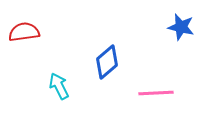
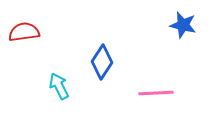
blue star: moved 2 px right, 2 px up
blue diamond: moved 5 px left; rotated 16 degrees counterclockwise
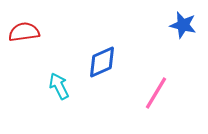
blue diamond: rotated 32 degrees clockwise
pink line: rotated 56 degrees counterclockwise
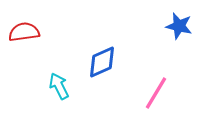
blue star: moved 4 px left, 1 px down
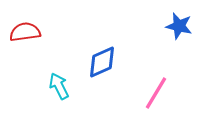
red semicircle: moved 1 px right
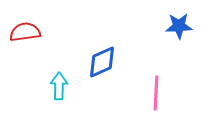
blue star: rotated 16 degrees counterclockwise
cyan arrow: rotated 28 degrees clockwise
pink line: rotated 28 degrees counterclockwise
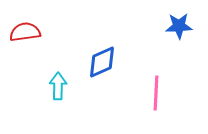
cyan arrow: moved 1 px left
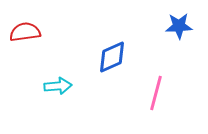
blue diamond: moved 10 px right, 5 px up
cyan arrow: rotated 84 degrees clockwise
pink line: rotated 12 degrees clockwise
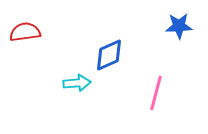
blue diamond: moved 3 px left, 2 px up
cyan arrow: moved 19 px right, 3 px up
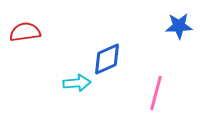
blue diamond: moved 2 px left, 4 px down
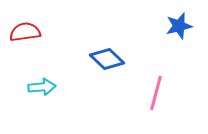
blue star: rotated 12 degrees counterclockwise
blue diamond: rotated 68 degrees clockwise
cyan arrow: moved 35 px left, 4 px down
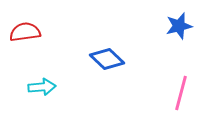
pink line: moved 25 px right
